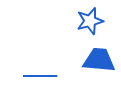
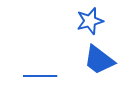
blue trapezoid: rotated 148 degrees counterclockwise
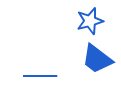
blue trapezoid: moved 2 px left, 1 px up
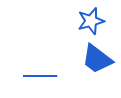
blue star: moved 1 px right
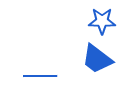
blue star: moved 11 px right; rotated 16 degrees clockwise
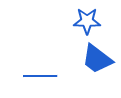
blue star: moved 15 px left
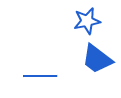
blue star: rotated 12 degrees counterclockwise
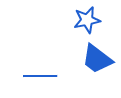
blue star: moved 1 px up
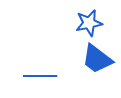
blue star: moved 2 px right, 3 px down
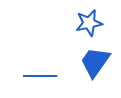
blue trapezoid: moved 2 px left, 3 px down; rotated 88 degrees clockwise
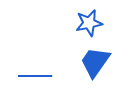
blue line: moved 5 px left
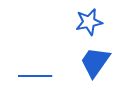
blue star: moved 1 px up
